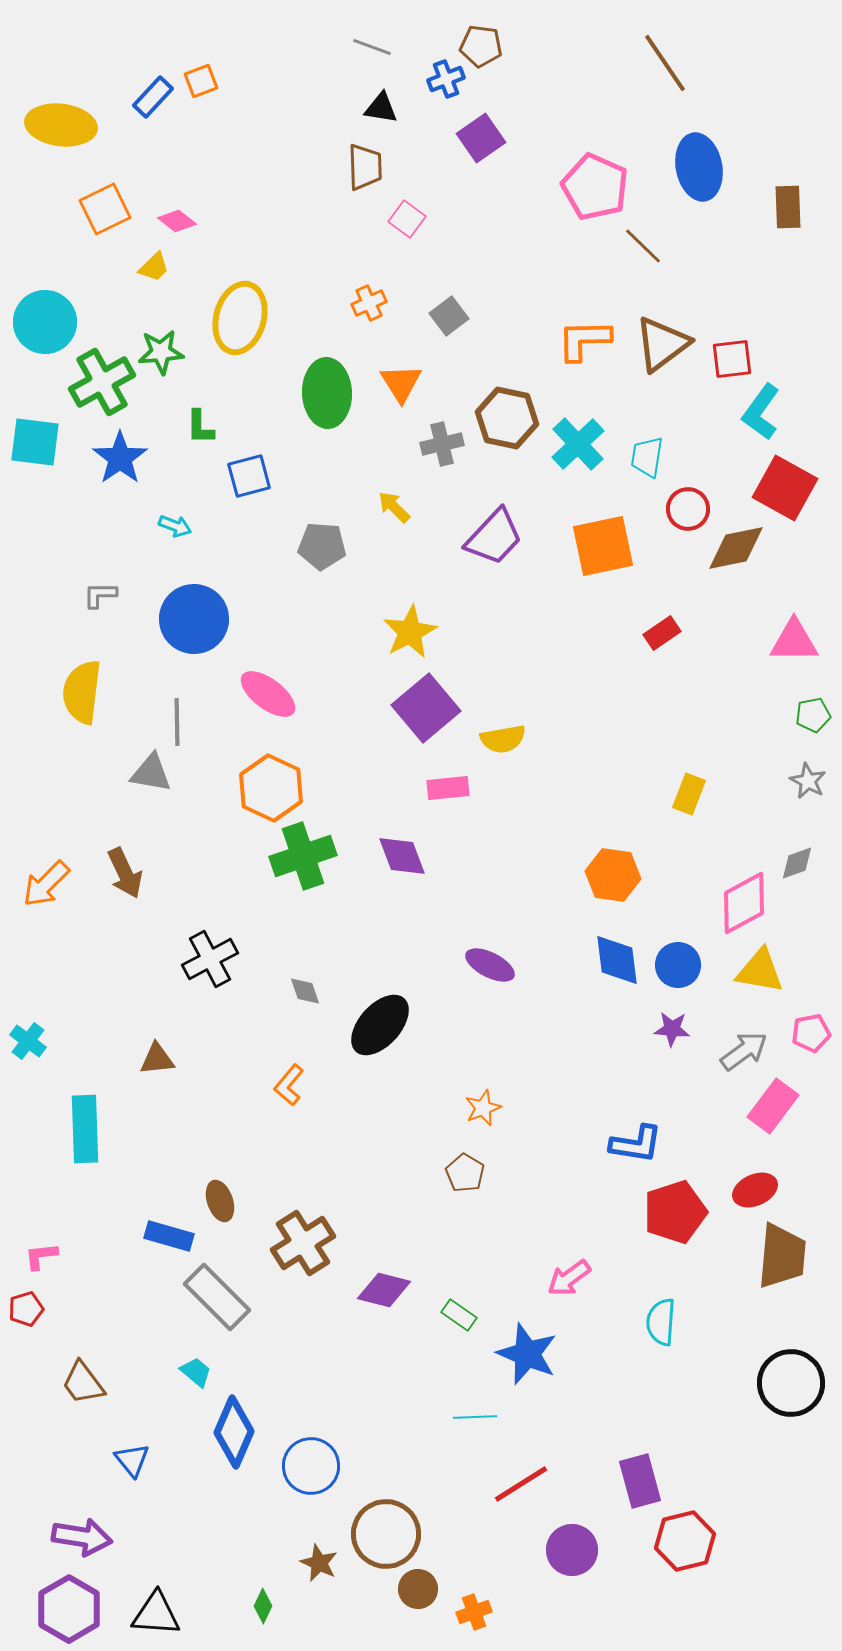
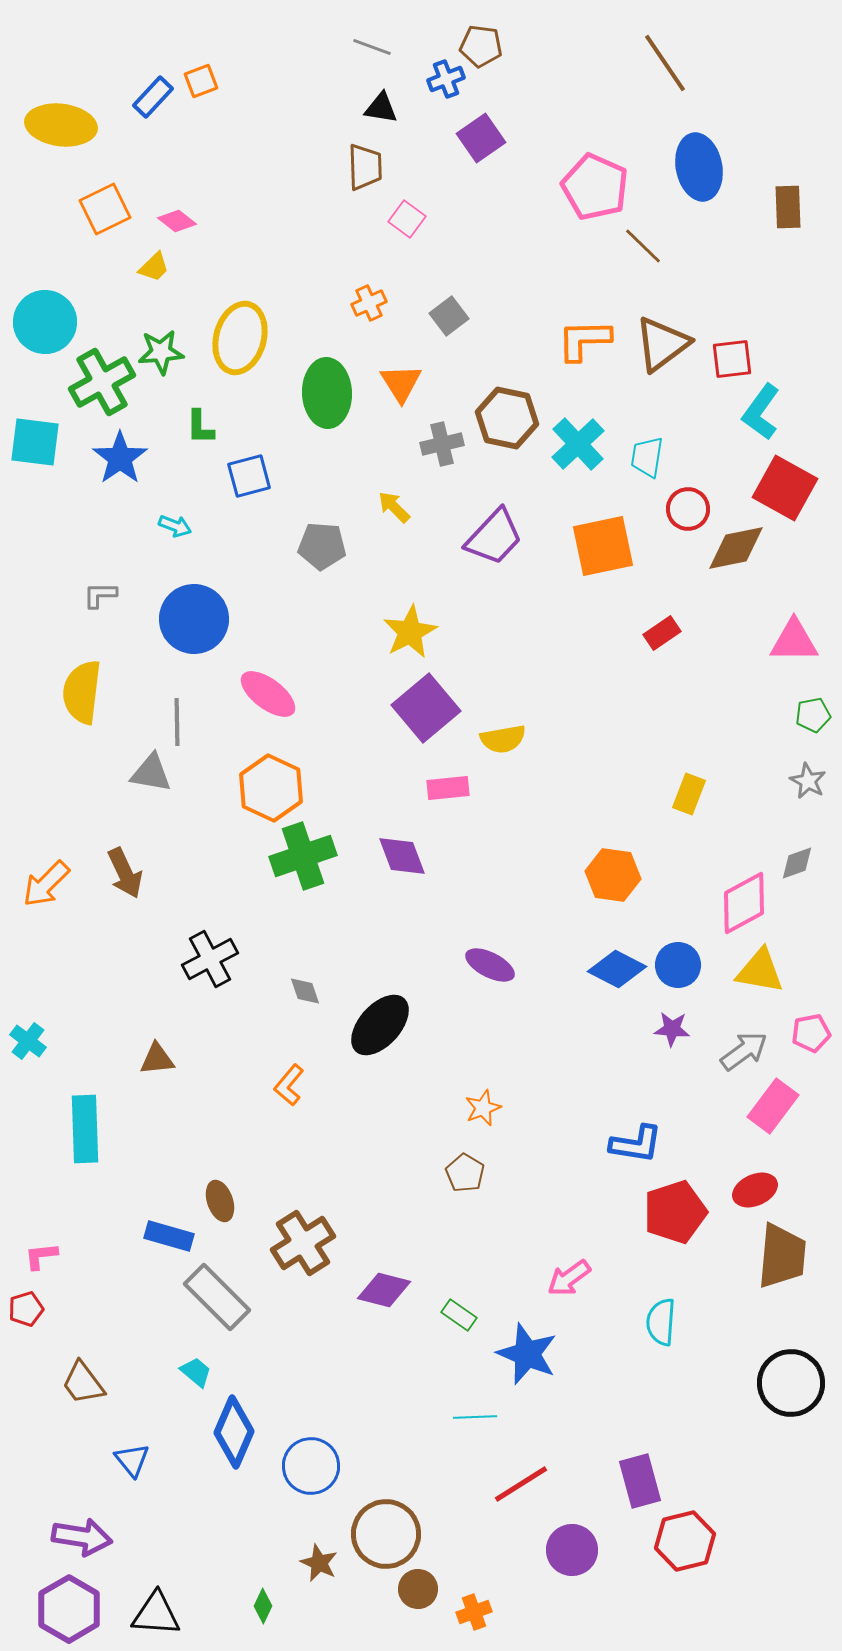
yellow ellipse at (240, 318): moved 20 px down
blue diamond at (617, 960): moved 9 px down; rotated 56 degrees counterclockwise
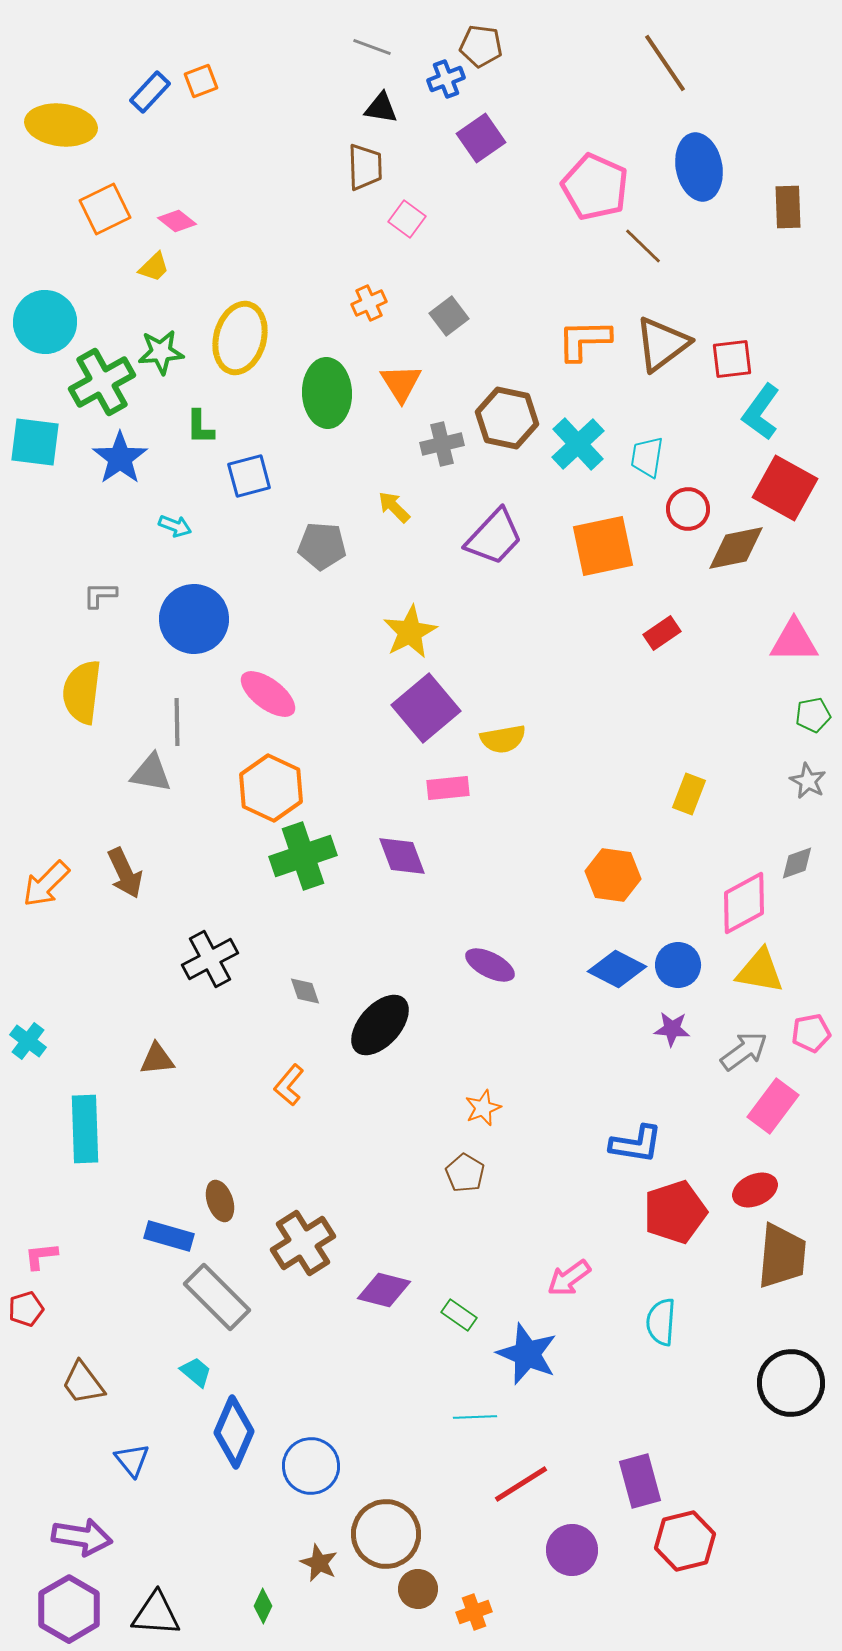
blue rectangle at (153, 97): moved 3 px left, 5 px up
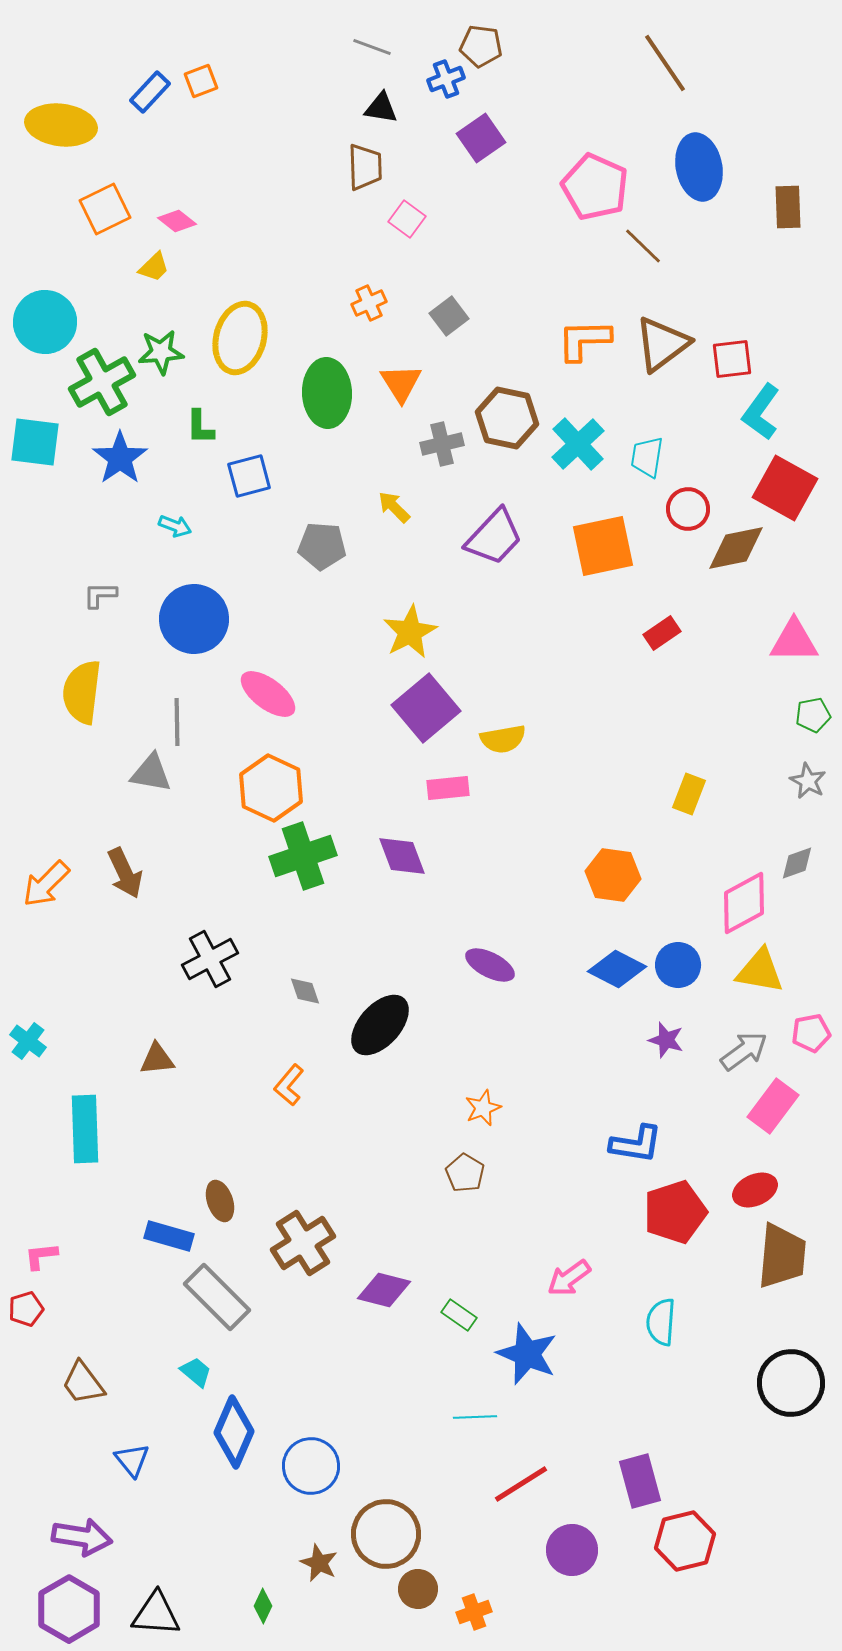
purple star at (672, 1029): moved 6 px left, 11 px down; rotated 12 degrees clockwise
